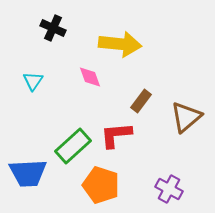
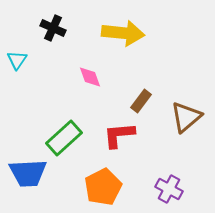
yellow arrow: moved 3 px right, 11 px up
cyan triangle: moved 16 px left, 21 px up
red L-shape: moved 3 px right
green rectangle: moved 9 px left, 8 px up
orange pentagon: moved 2 px right, 2 px down; rotated 27 degrees clockwise
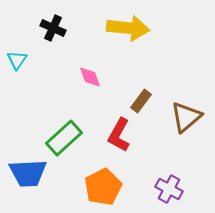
yellow arrow: moved 5 px right, 5 px up
red L-shape: rotated 56 degrees counterclockwise
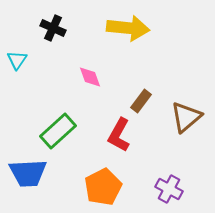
green rectangle: moved 6 px left, 7 px up
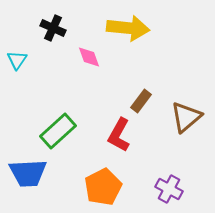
pink diamond: moved 1 px left, 20 px up
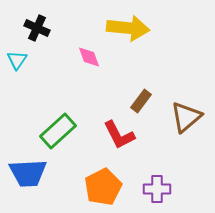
black cross: moved 16 px left
red L-shape: rotated 56 degrees counterclockwise
purple cross: moved 12 px left; rotated 28 degrees counterclockwise
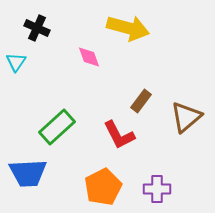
yellow arrow: rotated 9 degrees clockwise
cyan triangle: moved 1 px left, 2 px down
green rectangle: moved 1 px left, 4 px up
